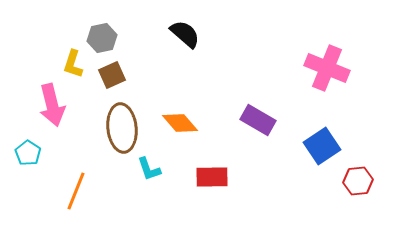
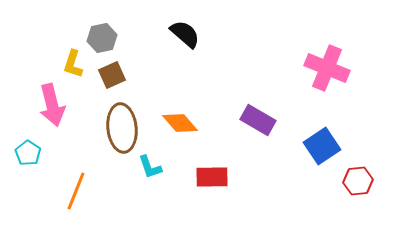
cyan L-shape: moved 1 px right, 2 px up
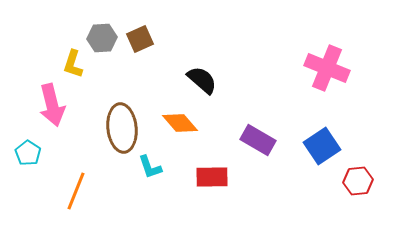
black semicircle: moved 17 px right, 46 px down
gray hexagon: rotated 8 degrees clockwise
brown square: moved 28 px right, 36 px up
purple rectangle: moved 20 px down
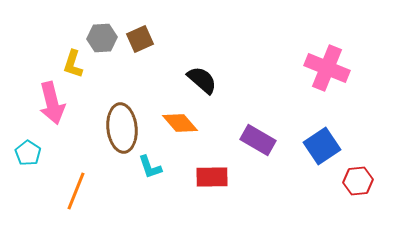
pink arrow: moved 2 px up
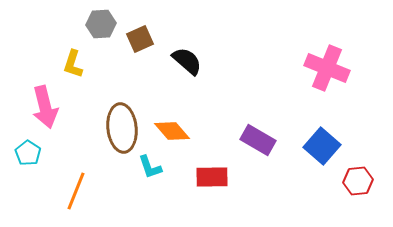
gray hexagon: moved 1 px left, 14 px up
black semicircle: moved 15 px left, 19 px up
pink arrow: moved 7 px left, 4 px down
orange diamond: moved 8 px left, 8 px down
blue square: rotated 15 degrees counterclockwise
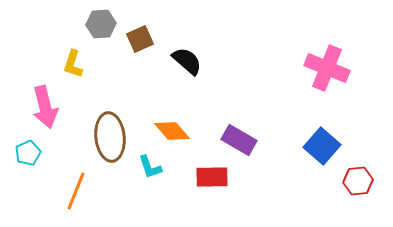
brown ellipse: moved 12 px left, 9 px down
purple rectangle: moved 19 px left
cyan pentagon: rotated 15 degrees clockwise
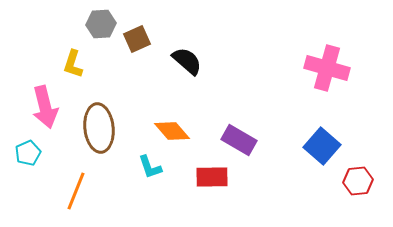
brown square: moved 3 px left
pink cross: rotated 6 degrees counterclockwise
brown ellipse: moved 11 px left, 9 px up
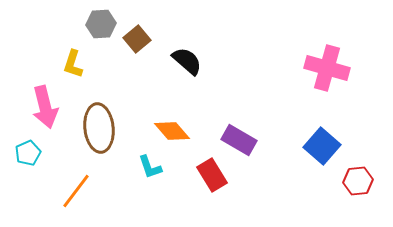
brown square: rotated 16 degrees counterclockwise
red rectangle: moved 2 px up; rotated 60 degrees clockwise
orange line: rotated 15 degrees clockwise
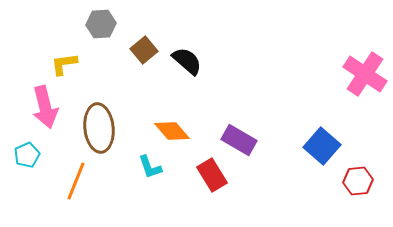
brown square: moved 7 px right, 11 px down
yellow L-shape: moved 9 px left; rotated 64 degrees clockwise
pink cross: moved 38 px right, 6 px down; rotated 18 degrees clockwise
cyan pentagon: moved 1 px left, 2 px down
orange line: moved 10 px up; rotated 15 degrees counterclockwise
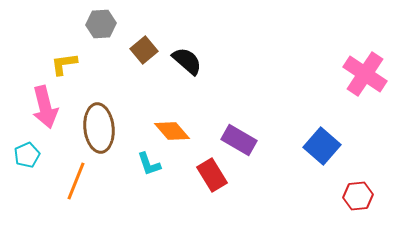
cyan L-shape: moved 1 px left, 3 px up
red hexagon: moved 15 px down
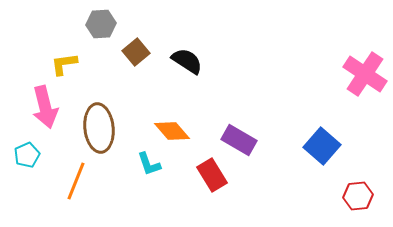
brown square: moved 8 px left, 2 px down
black semicircle: rotated 8 degrees counterclockwise
